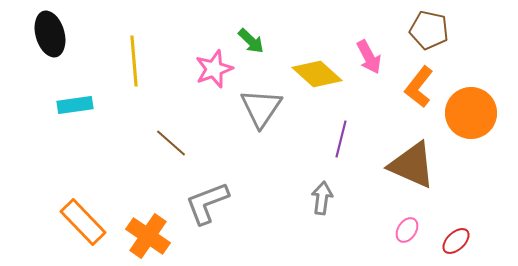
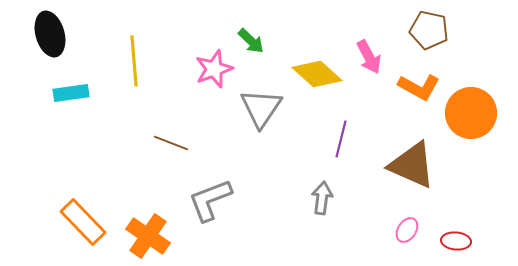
orange L-shape: rotated 99 degrees counterclockwise
cyan rectangle: moved 4 px left, 12 px up
brown line: rotated 20 degrees counterclockwise
gray L-shape: moved 3 px right, 3 px up
red ellipse: rotated 48 degrees clockwise
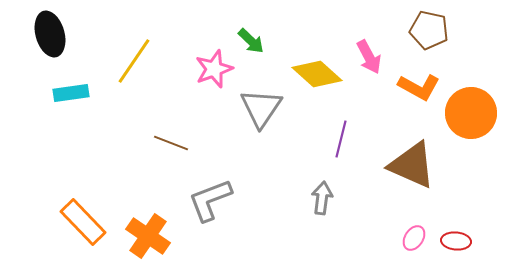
yellow line: rotated 39 degrees clockwise
pink ellipse: moved 7 px right, 8 px down
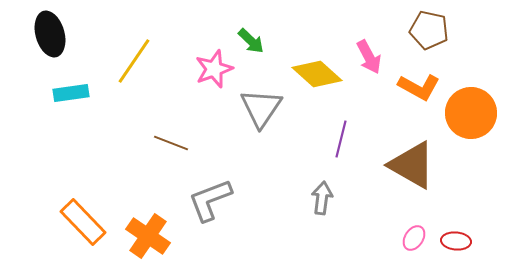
brown triangle: rotated 6 degrees clockwise
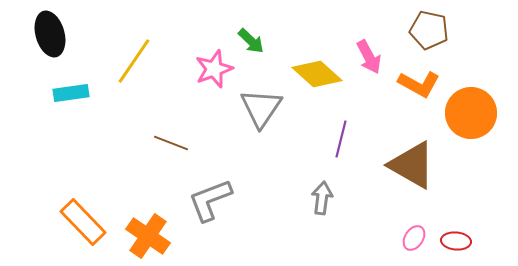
orange L-shape: moved 3 px up
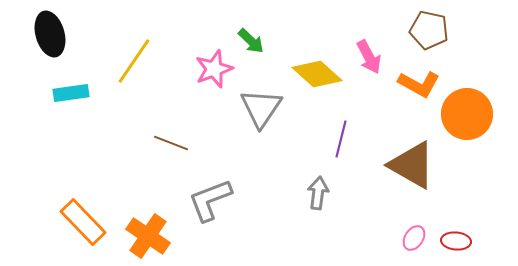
orange circle: moved 4 px left, 1 px down
gray arrow: moved 4 px left, 5 px up
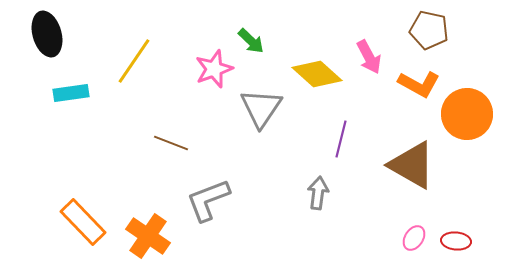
black ellipse: moved 3 px left
gray L-shape: moved 2 px left
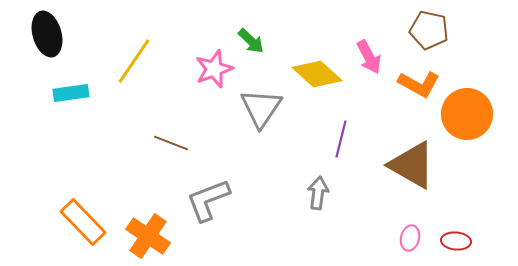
pink ellipse: moved 4 px left; rotated 20 degrees counterclockwise
